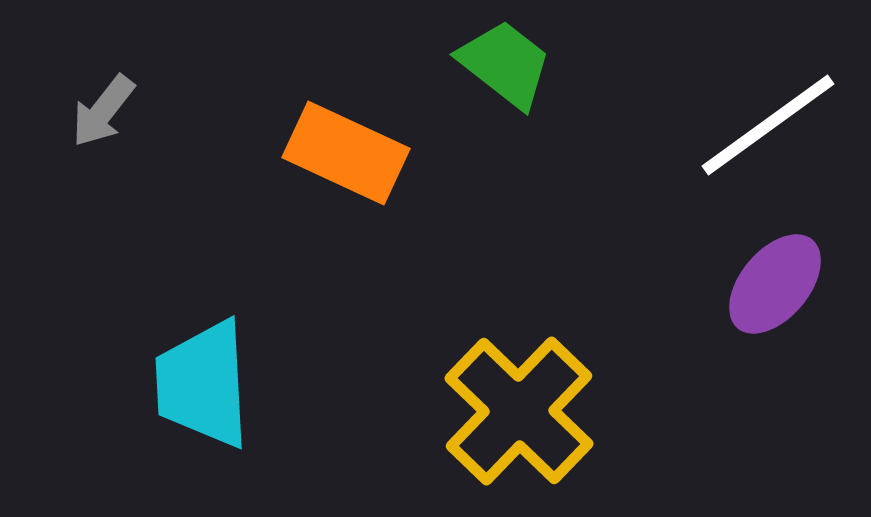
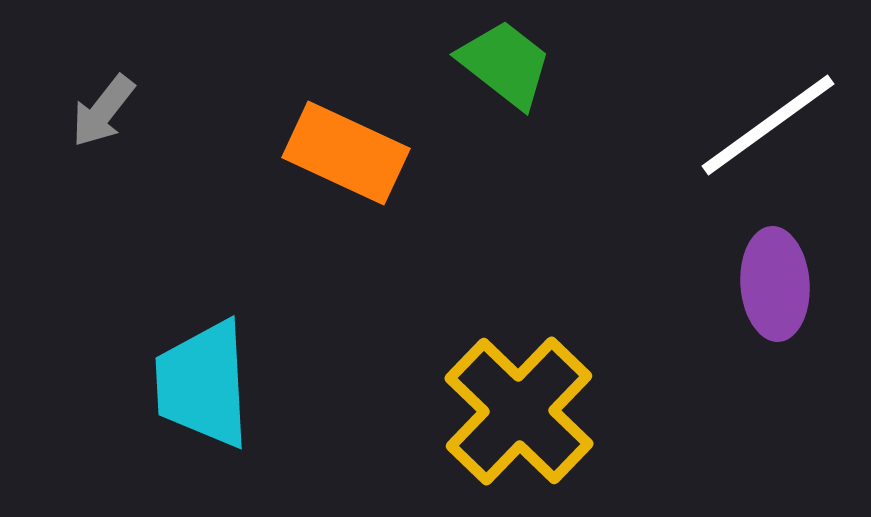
purple ellipse: rotated 44 degrees counterclockwise
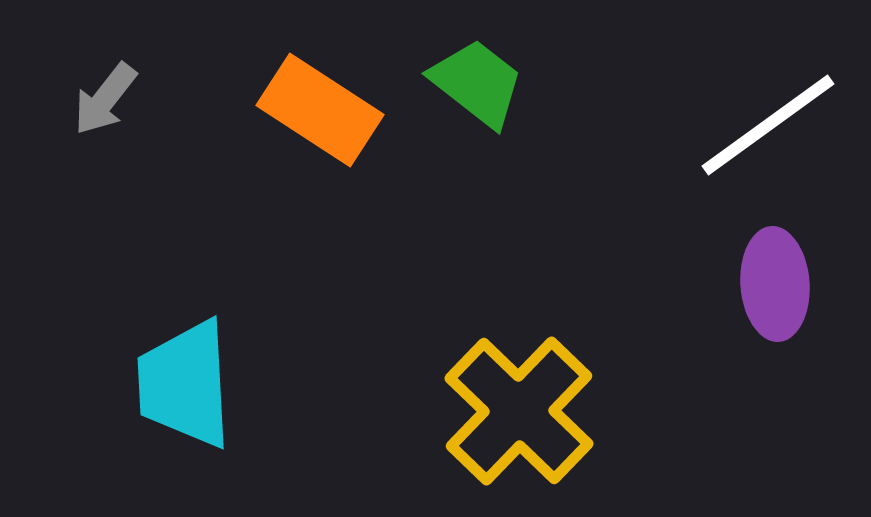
green trapezoid: moved 28 px left, 19 px down
gray arrow: moved 2 px right, 12 px up
orange rectangle: moved 26 px left, 43 px up; rotated 8 degrees clockwise
cyan trapezoid: moved 18 px left
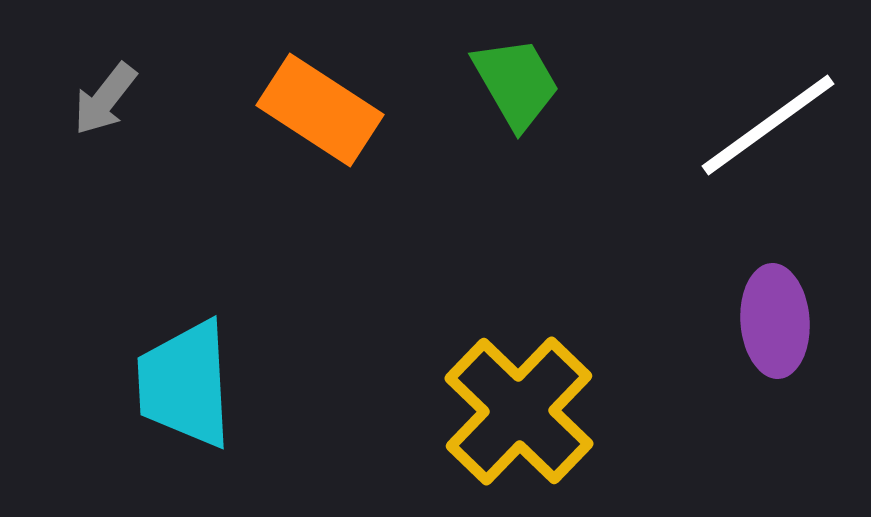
green trapezoid: moved 39 px right; rotated 22 degrees clockwise
purple ellipse: moved 37 px down
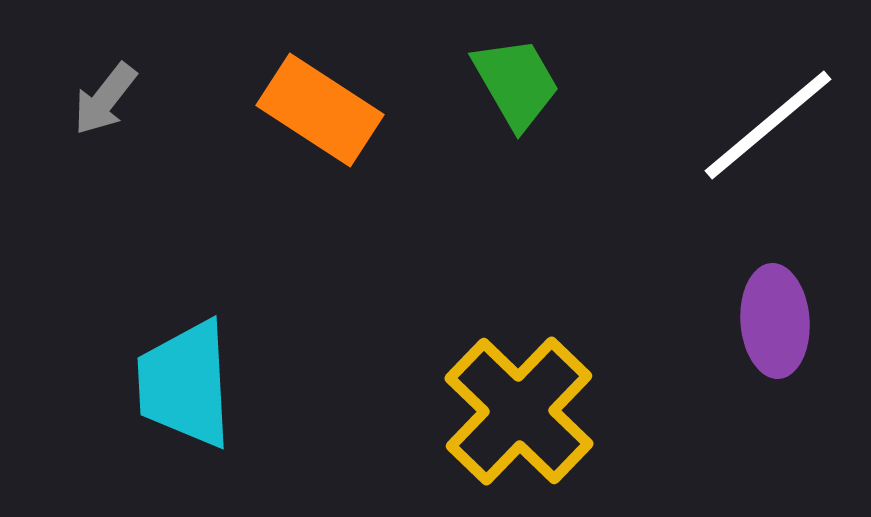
white line: rotated 4 degrees counterclockwise
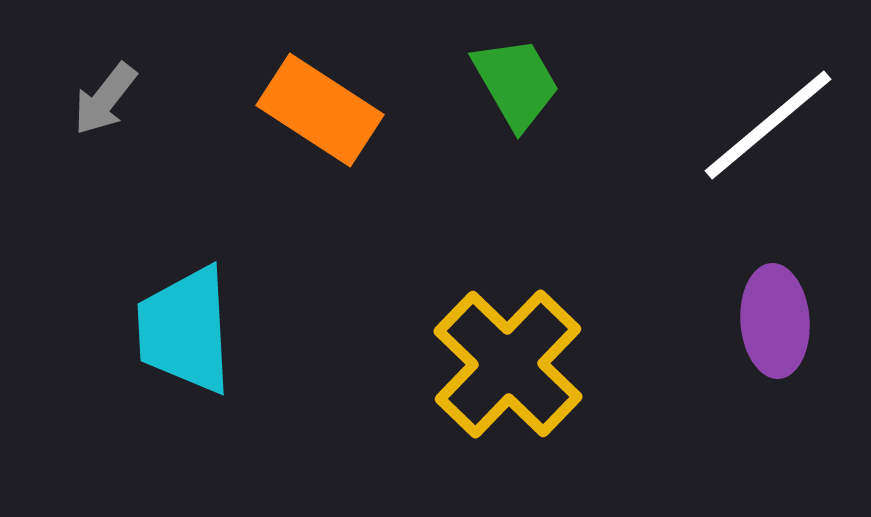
cyan trapezoid: moved 54 px up
yellow cross: moved 11 px left, 47 px up
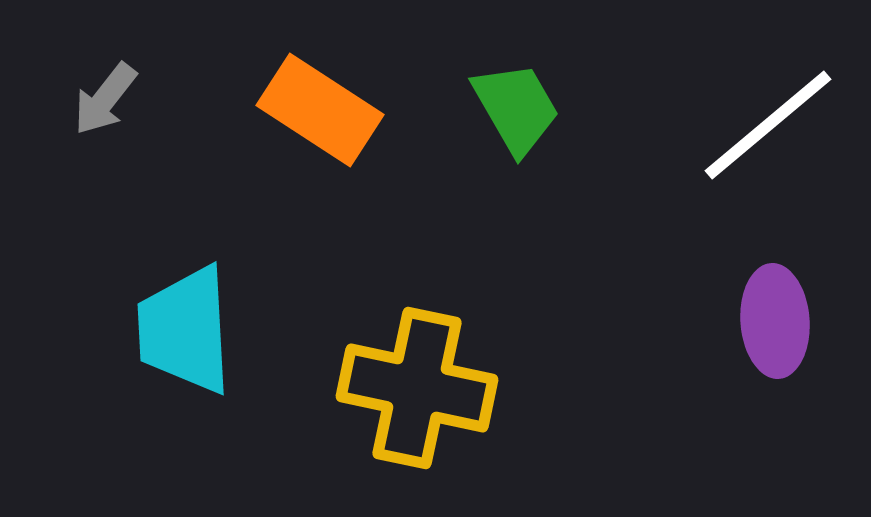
green trapezoid: moved 25 px down
yellow cross: moved 91 px left, 24 px down; rotated 32 degrees counterclockwise
